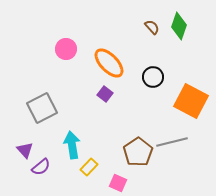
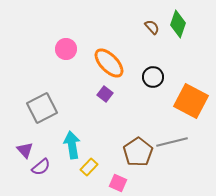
green diamond: moved 1 px left, 2 px up
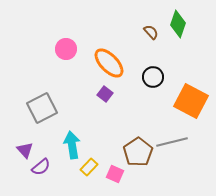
brown semicircle: moved 1 px left, 5 px down
pink square: moved 3 px left, 9 px up
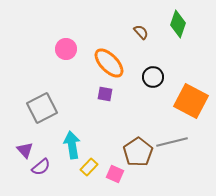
brown semicircle: moved 10 px left
purple square: rotated 28 degrees counterclockwise
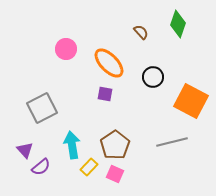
brown pentagon: moved 23 px left, 7 px up
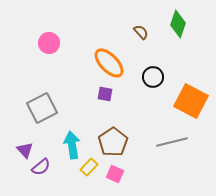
pink circle: moved 17 px left, 6 px up
brown pentagon: moved 2 px left, 3 px up
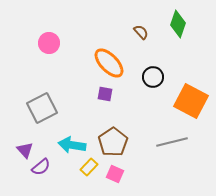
cyan arrow: rotated 72 degrees counterclockwise
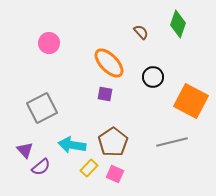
yellow rectangle: moved 1 px down
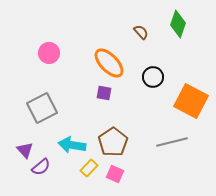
pink circle: moved 10 px down
purple square: moved 1 px left, 1 px up
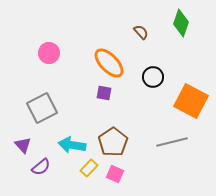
green diamond: moved 3 px right, 1 px up
purple triangle: moved 2 px left, 5 px up
